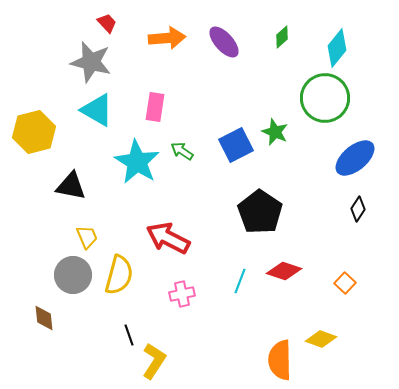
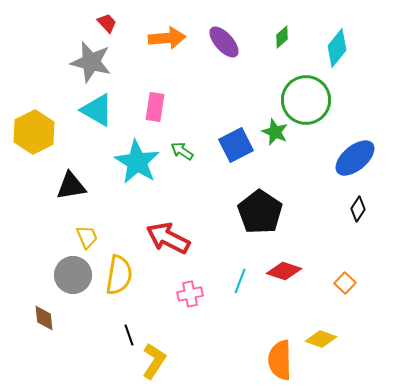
green circle: moved 19 px left, 2 px down
yellow hexagon: rotated 12 degrees counterclockwise
black triangle: rotated 20 degrees counterclockwise
yellow semicircle: rotated 6 degrees counterclockwise
pink cross: moved 8 px right
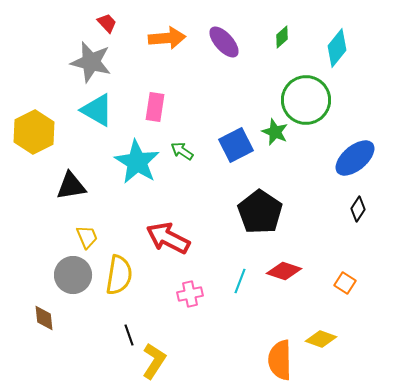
orange square: rotated 10 degrees counterclockwise
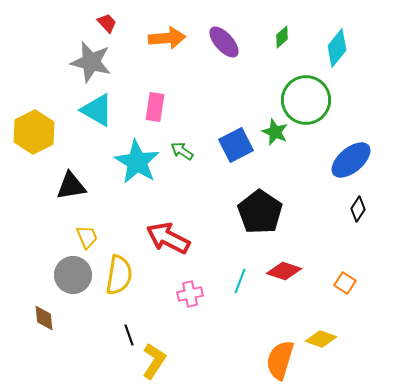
blue ellipse: moved 4 px left, 2 px down
orange semicircle: rotated 18 degrees clockwise
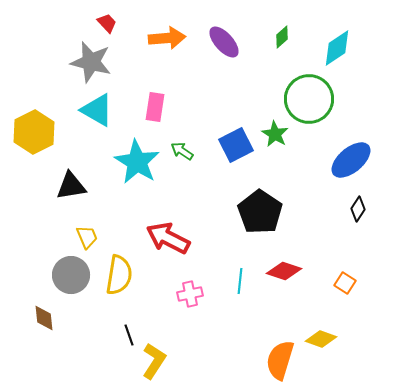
cyan diamond: rotated 18 degrees clockwise
green circle: moved 3 px right, 1 px up
green star: moved 2 px down; rotated 8 degrees clockwise
gray circle: moved 2 px left
cyan line: rotated 15 degrees counterclockwise
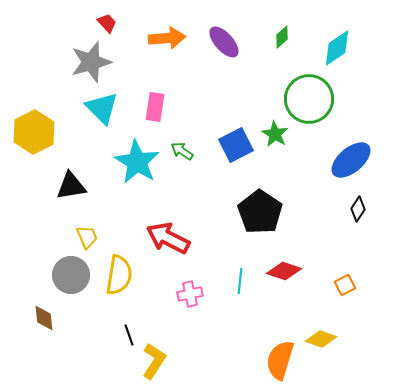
gray star: rotated 30 degrees counterclockwise
cyan triangle: moved 5 px right, 2 px up; rotated 15 degrees clockwise
orange square: moved 2 px down; rotated 30 degrees clockwise
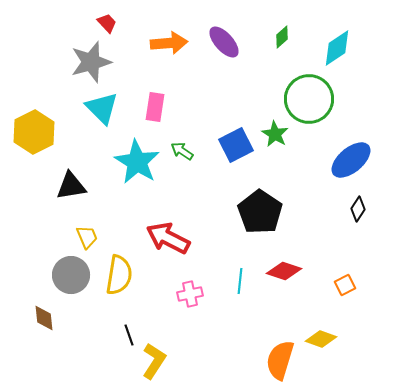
orange arrow: moved 2 px right, 5 px down
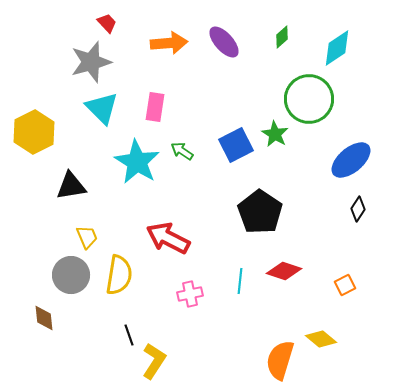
yellow diamond: rotated 20 degrees clockwise
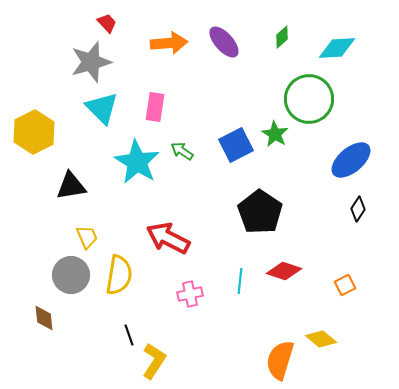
cyan diamond: rotated 30 degrees clockwise
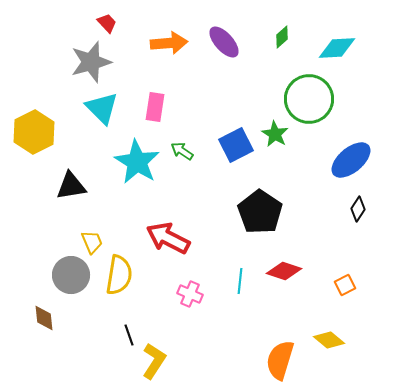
yellow trapezoid: moved 5 px right, 5 px down
pink cross: rotated 35 degrees clockwise
yellow diamond: moved 8 px right, 1 px down
